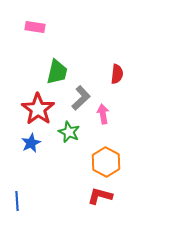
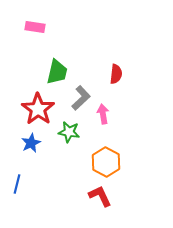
red semicircle: moved 1 px left
green star: rotated 15 degrees counterclockwise
red L-shape: rotated 50 degrees clockwise
blue line: moved 17 px up; rotated 18 degrees clockwise
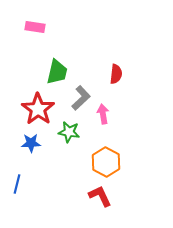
blue star: rotated 24 degrees clockwise
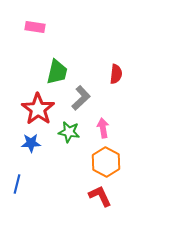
pink arrow: moved 14 px down
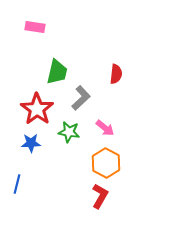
red star: moved 1 px left
pink arrow: moved 2 px right; rotated 138 degrees clockwise
orange hexagon: moved 1 px down
red L-shape: rotated 55 degrees clockwise
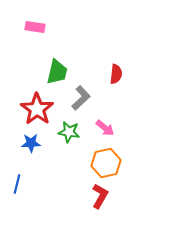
orange hexagon: rotated 20 degrees clockwise
